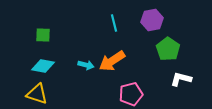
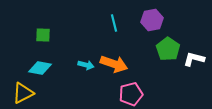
orange arrow: moved 2 px right, 3 px down; rotated 128 degrees counterclockwise
cyan diamond: moved 3 px left, 2 px down
white L-shape: moved 13 px right, 20 px up
yellow triangle: moved 14 px left, 1 px up; rotated 45 degrees counterclockwise
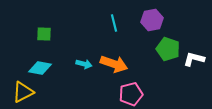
green square: moved 1 px right, 1 px up
green pentagon: rotated 15 degrees counterclockwise
cyan arrow: moved 2 px left, 1 px up
yellow triangle: moved 1 px up
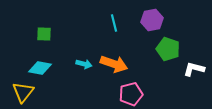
white L-shape: moved 10 px down
yellow triangle: rotated 25 degrees counterclockwise
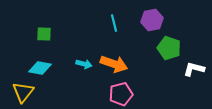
green pentagon: moved 1 px right, 1 px up
pink pentagon: moved 10 px left
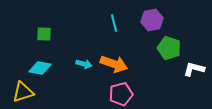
yellow triangle: rotated 35 degrees clockwise
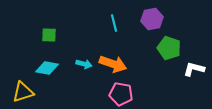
purple hexagon: moved 1 px up
green square: moved 5 px right, 1 px down
orange arrow: moved 1 px left
cyan diamond: moved 7 px right
pink pentagon: rotated 25 degrees clockwise
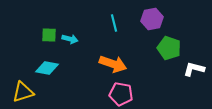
cyan arrow: moved 14 px left, 25 px up
